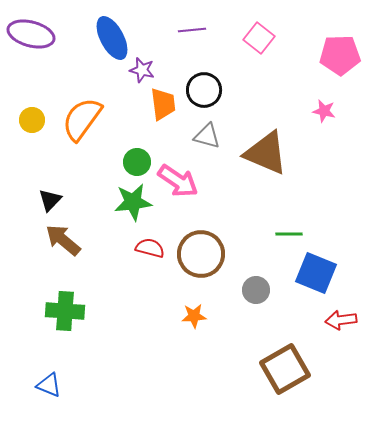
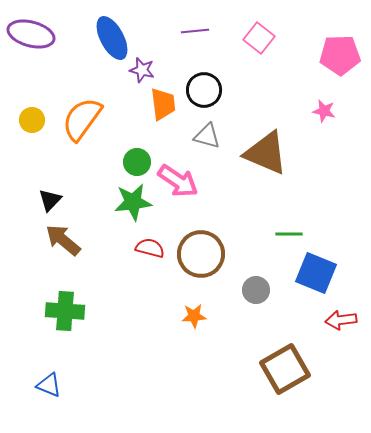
purple line: moved 3 px right, 1 px down
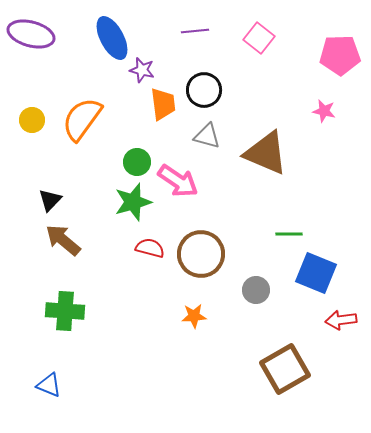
green star: rotated 9 degrees counterclockwise
